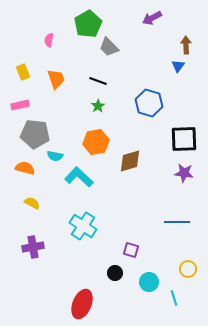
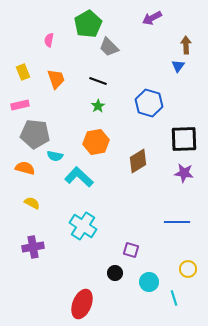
brown diamond: moved 8 px right; rotated 15 degrees counterclockwise
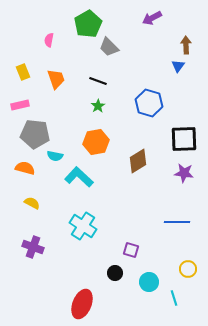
purple cross: rotated 30 degrees clockwise
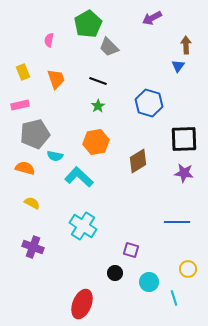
gray pentagon: rotated 20 degrees counterclockwise
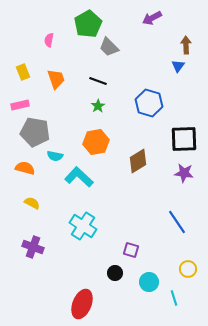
gray pentagon: moved 2 px up; rotated 24 degrees clockwise
blue line: rotated 55 degrees clockwise
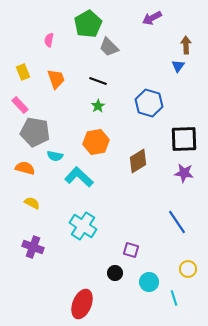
pink rectangle: rotated 60 degrees clockwise
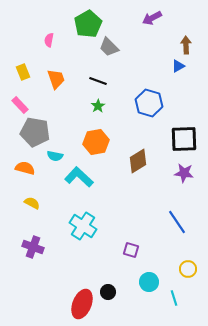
blue triangle: rotated 24 degrees clockwise
black circle: moved 7 px left, 19 px down
